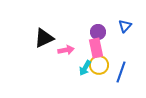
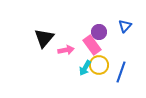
purple circle: moved 1 px right
black triangle: rotated 25 degrees counterclockwise
pink rectangle: moved 4 px left, 3 px up; rotated 24 degrees counterclockwise
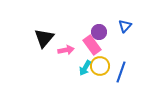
yellow circle: moved 1 px right, 1 px down
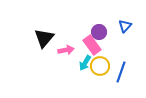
cyan arrow: moved 5 px up
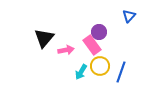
blue triangle: moved 4 px right, 10 px up
cyan arrow: moved 4 px left, 9 px down
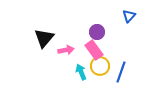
purple circle: moved 2 px left
pink rectangle: moved 2 px right, 5 px down
cyan arrow: rotated 126 degrees clockwise
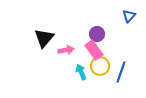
purple circle: moved 2 px down
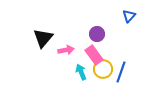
black triangle: moved 1 px left
pink rectangle: moved 5 px down
yellow circle: moved 3 px right, 3 px down
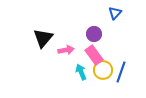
blue triangle: moved 14 px left, 3 px up
purple circle: moved 3 px left
yellow circle: moved 1 px down
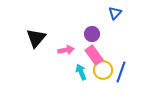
purple circle: moved 2 px left
black triangle: moved 7 px left
